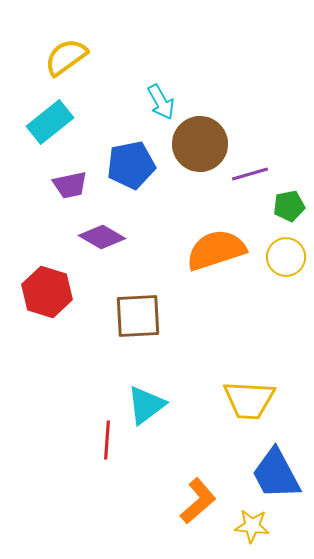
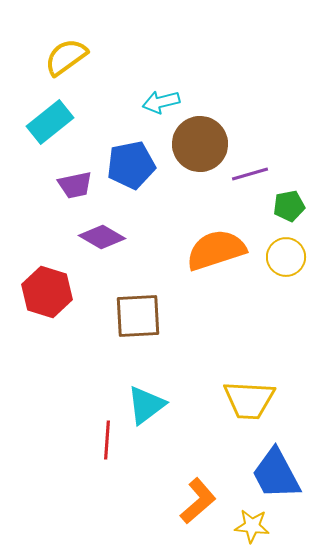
cyan arrow: rotated 105 degrees clockwise
purple trapezoid: moved 5 px right
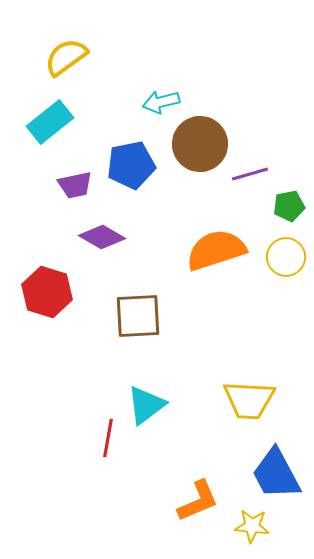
red line: moved 1 px right, 2 px up; rotated 6 degrees clockwise
orange L-shape: rotated 18 degrees clockwise
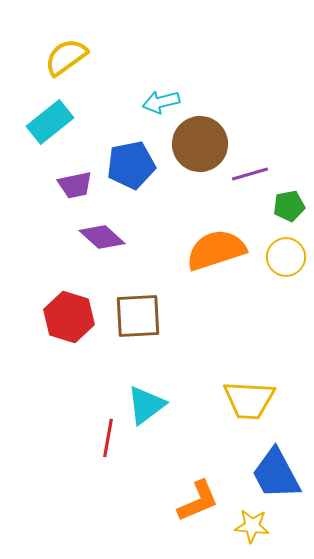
purple diamond: rotated 12 degrees clockwise
red hexagon: moved 22 px right, 25 px down
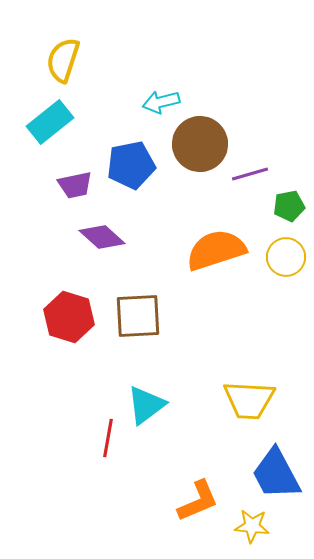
yellow semicircle: moved 3 px left, 3 px down; rotated 36 degrees counterclockwise
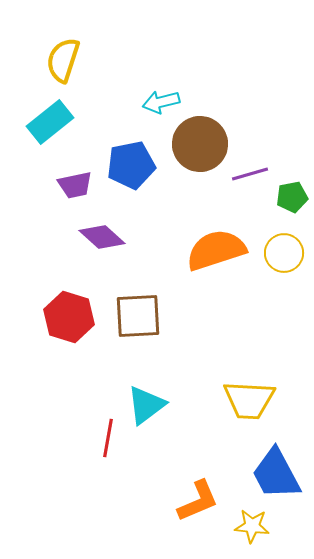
green pentagon: moved 3 px right, 9 px up
yellow circle: moved 2 px left, 4 px up
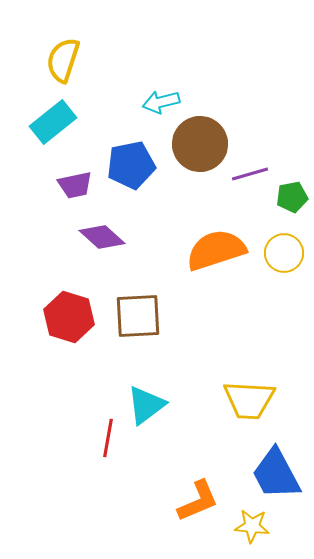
cyan rectangle: moved 3 px right
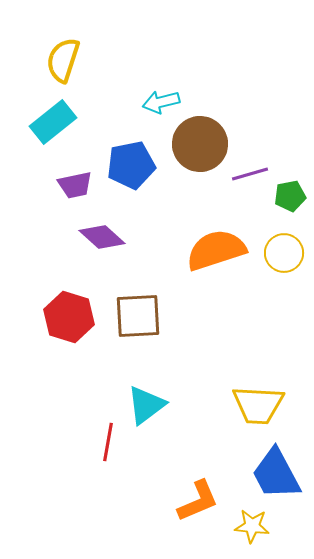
green pentagon: moved 2 px left, 1 px up
yellow trapezoid: moved 9 px right, 5 px down
red line: moved 4 px down
